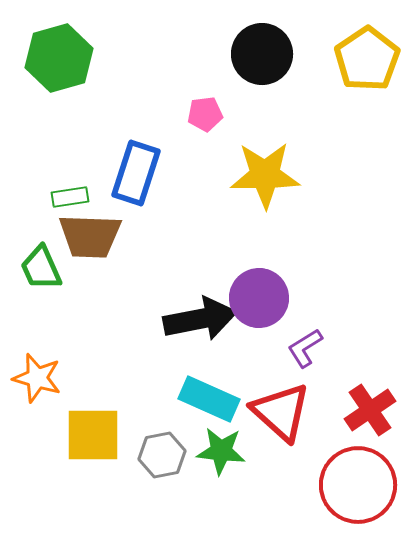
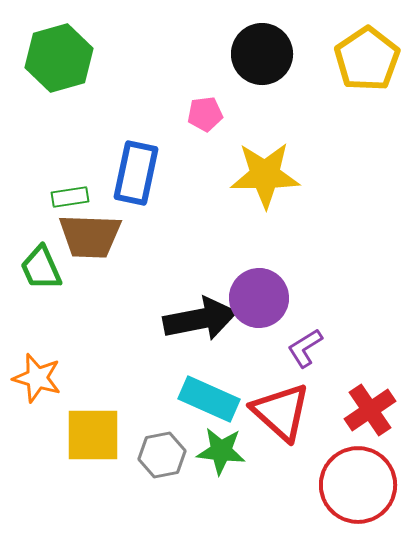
blue rectangle: rotated 6 degrees counterclockwise
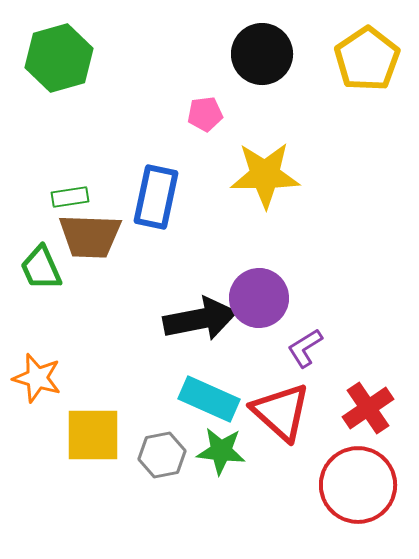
blue rectangle: moved 20 px right, 24 px down
red cross: moved 2 px left, 2 px up
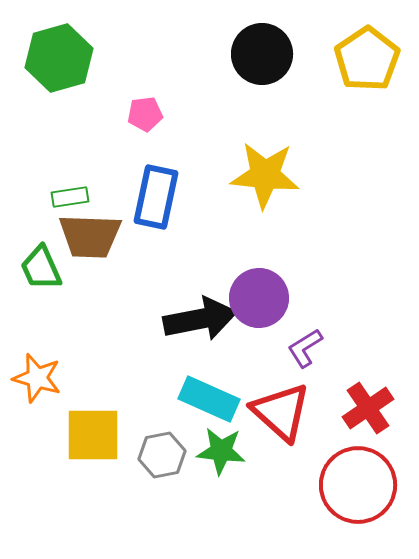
pink pentagon: moved 60 px left
yellow star: rotated 6 degrees clockwise
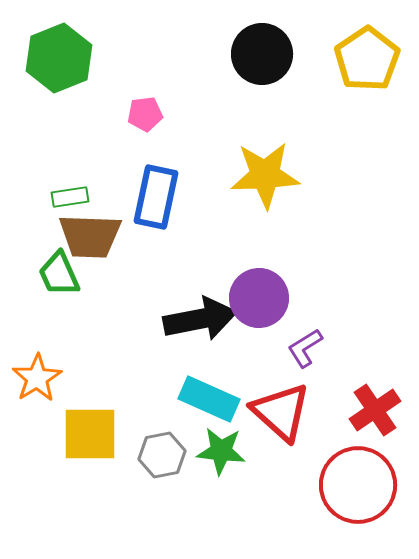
green hexagon: rotated 6 degrees counterclockwise
yellow star: rotated 8 degrees counterclockwise
green trapezoid: moved 18 px right, 6 px down
orange star: rotated 24 degrees clockwise
red cross: moved 7 px right, 2 px down
yellow square: moved 3 px left, 1 px up
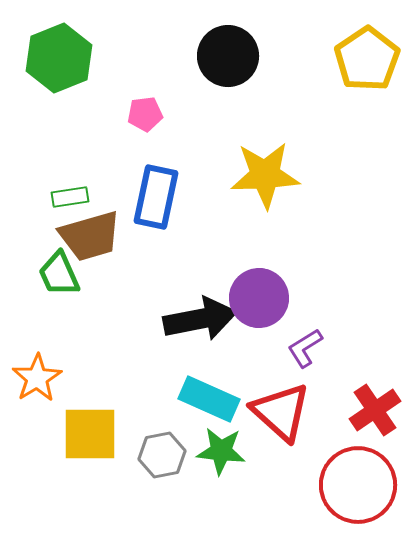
black circle: moved 34 px left, 2 px down
brown trapezoid: rotated 18 degrees counterclockwise
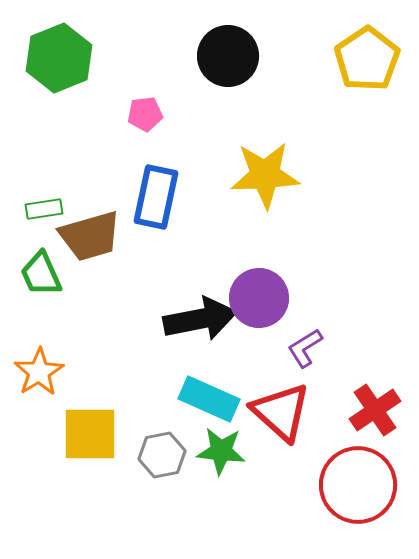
green rectangle: moved 26 px left, 12 px down
green trapezoid: moved 18 px left
orange star: moved 2 px right, 6 px up
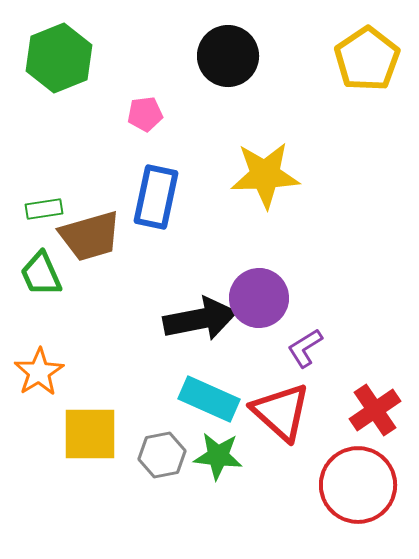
green star: moved 3 px left, 5 px down
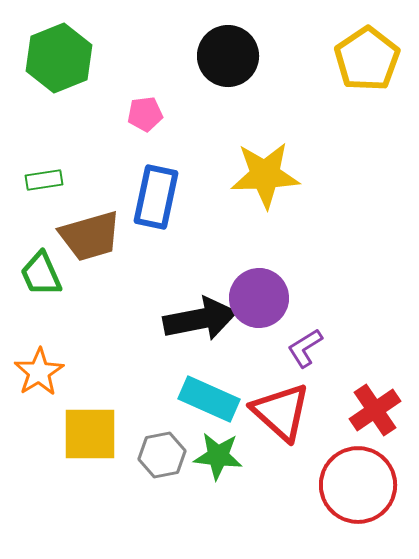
green rectangle: moved 29 px up
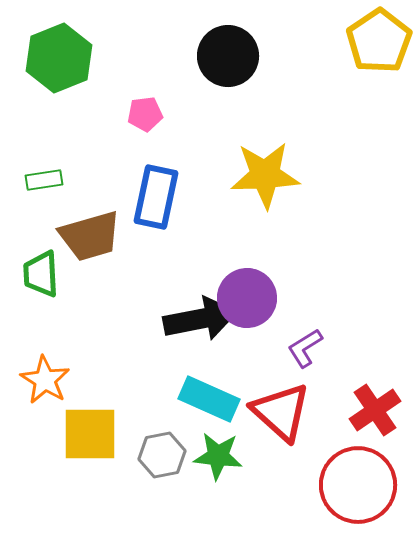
yellow pentagon: moved 12 px right, 18 px up
green trapezoid: rotated 21 degrees clockwise
purple circle: moved 12 px left
orange star: moved 6 px right, 8 px down; rotated 9 degrees counterclockwise
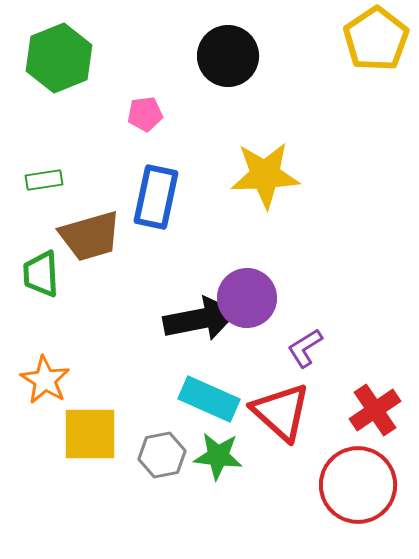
yellow pentagon: moved 3 px left, 2 px up
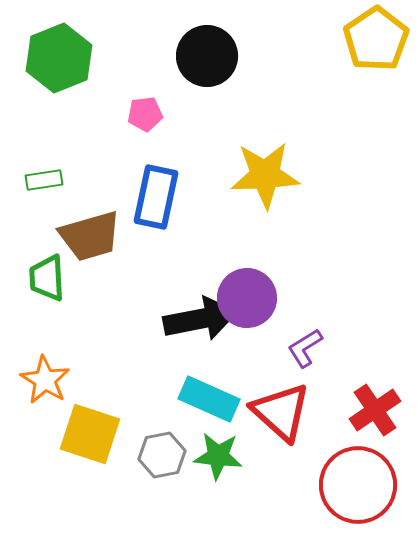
black circle: moved 21 px left
green trapezoid: moved 6 px right, 4 px down
yellow square: rotated 18 degrees clockwise
